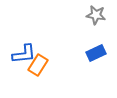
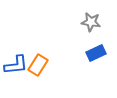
gray star: moved 5 px left, 7 px down
blue L-shape: moved 8 px left, 11 px down
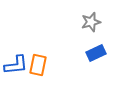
gray star: rotated 24 degrees counterclockwise
orange rectangle: rotated 20 degrees counterclockwise
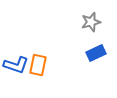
blue L-shape: rotated 25 degrees clockwise
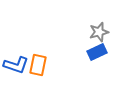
gray star: moved 8 px right, 10 px down
blue rectangle: moved 1 px right, 1 px up
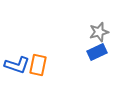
blue L-shape: moved 1 px right
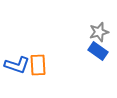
blue rectangle: moved 1 px right, 1 px up; rotated 60 degrees clockwise
orange rectangle: rotated 15 degrees counterclockwise
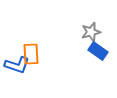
gray star: moved 8 px left
orange rectangle: moved 7 px left, 11 px up
